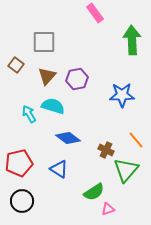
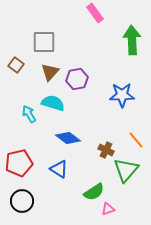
brown triangle: moved 3 px right, 4 px up
cyan semicircle: moved 3 px up
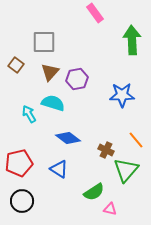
pink triangle: moved 2 px right; rotated 32 degrees clockwise
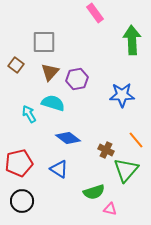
green semicircle: rotated 15 degrees clockwise
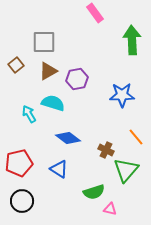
brown square: rotated 14 degrees clockwise
brown triangle: moved 2 px left, 1 px up; rotated 18 degrees clockwise
orange line: moved 3 px up
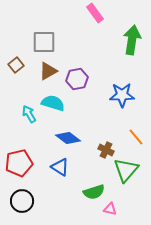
green arrow: rotated 12 degrees clockwise
blue triangle: moved 1 px right, 2 px up
